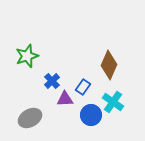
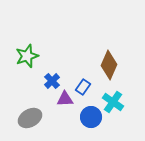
blue circle: moved 2 px down
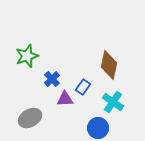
brown diamond: rotated 12 degrees counterclockwise
blue cross: moved 2 px up
blue circle: moved 7 px right, 11 px down
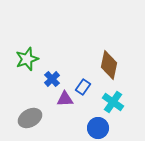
green star: moved 3 px down
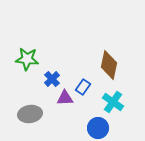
green star: rotated 25 degrees clockwise
purple triangle: moved 1 px up
gray ellipse: moved 4 px up; rotated 20 degrees clockwise
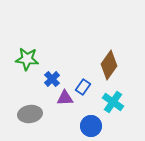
brown diamond: rotated 24 degrees clockwise
blue circle: moved 7 px left, 2 px up
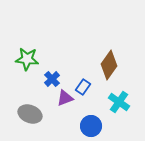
purple triangle: rotated 18 degrees counterclockwise
cyan cross: moved 6 px right
gray ellipse: rotated 30 degrees clockwise
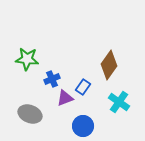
blue cross: rotated 21 degrees clockwise
blue circle: moved 8 px left
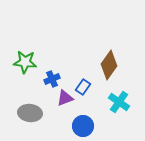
green star: moved 2 px left, 3 px down
gray ellipse: moved 1 px up; rotated 15 degrees counterclockwise
